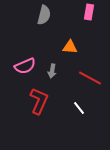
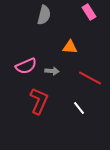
pink rectangle: rotated 42 degrees counterclockwise
pink semicircle: moved 1 px right
gray arrow: rotated 96 degrees counterclockwise
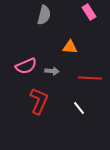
red line: rotated 25 degrees counterclockwise
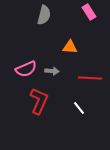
pink semicircle: moved 3 px down
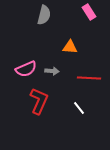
red line: moved 1 px left
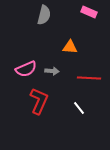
pink rectangle: rotated 35 degrees counterclockwise
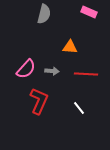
gray semicircle: moved 1 px up
pink semicircle: rotated 25 degrees counterclockwise
red line: moved 3 px left, 4 px up
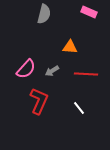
gray arrow: rotated 144 degrees clockwise
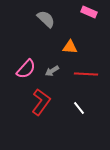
gray semicircle: moved 2 px right, 5 px down; rotated 60 degrees counterclockwise
red L-shape: moved 2 px right, 1 px down; rotated 12 degrees clockwise
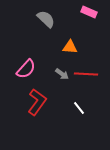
gray arrow: moved 10 px right, 3 px down; rotated 112 degrees counterclockwise
red L-shape: moved 4 px left
